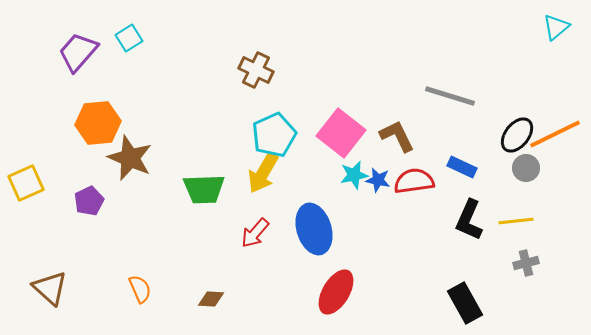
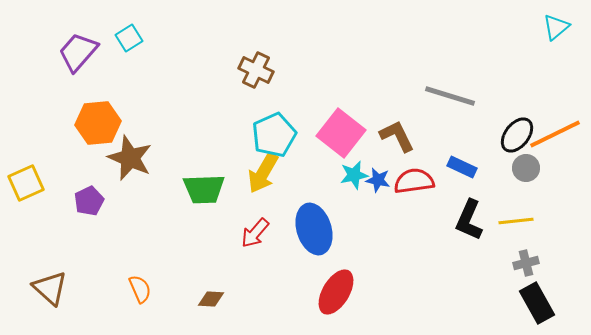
black rectangle: moved 72 px right
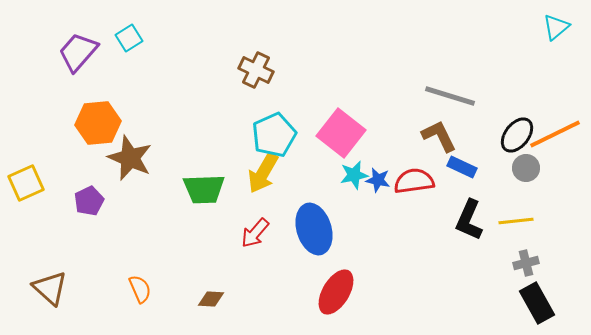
brown L-shape: moved 42 px right
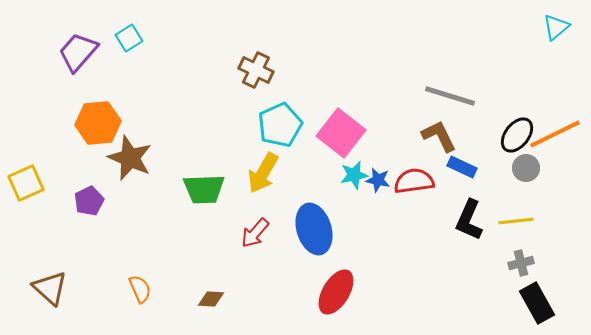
cyan pentagon: moved 6 px right, 10 px up
gray cross: moved 5 px left
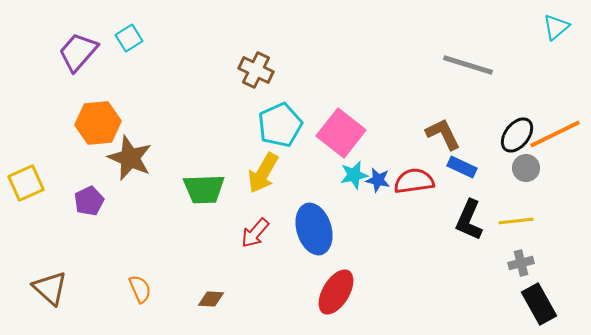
gray line: moved 18 px right, 31 px up
brown L-shape: moved 4 px right, 2 px up
black rectangle: moved 2 px right, 1 px down
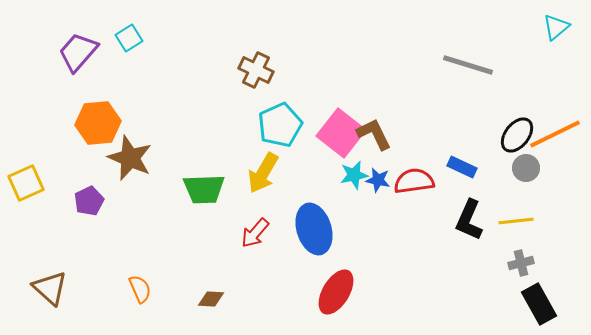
brown L-shape: moved 69 px left
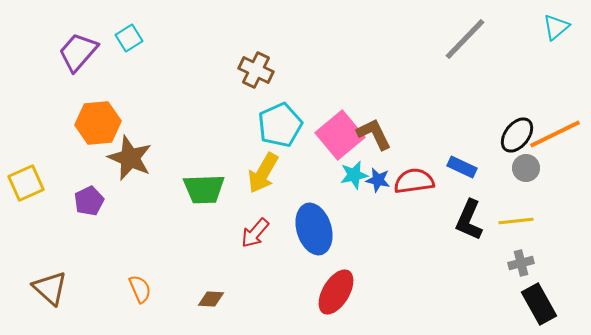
gray line: moved 3 px left, 26 px up; rotated 63 degrees counterclockwise
pink square: moved 1 px left, 2 px down; rotated 12 degrees clockwise
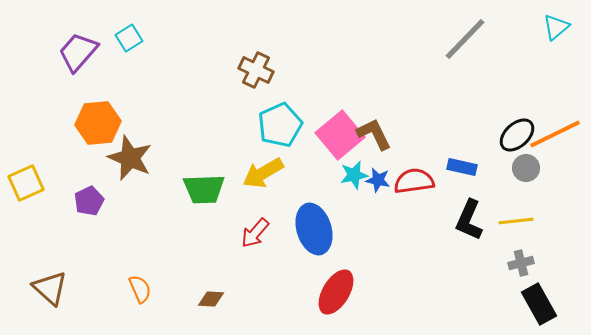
black ellipse: rotated 9 degrees clockwise
blue rectangle: rotated 12 degrees counterclockwise
yellow arrow: rotated 30 degrees clockwise
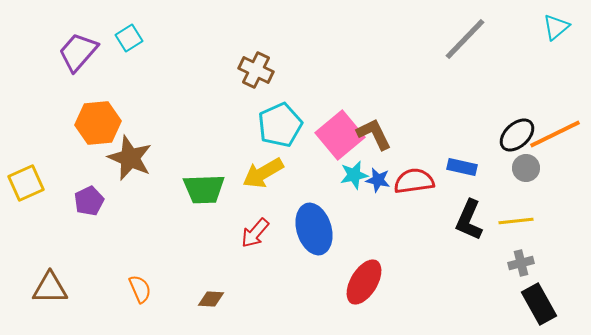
brown triangle: rotated 42 degrees counterclockwise
red ellipse: moved 28 px right, 10 px up
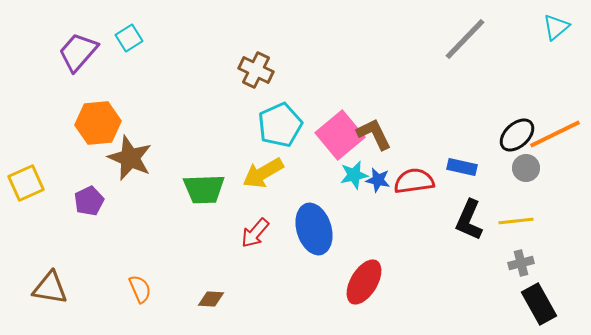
brown triangle: rotated 9 degrees clockwise
